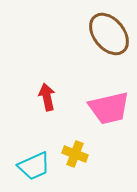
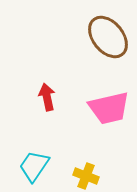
brown ellipse: moved 1 px left, 3 px down
yellow cross: moved 11 px right, 22 px down
cyan trapezoid: rotated 148 degrees clockwise
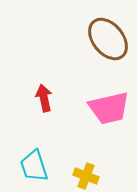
brown ellipse: moved 2 px down
red arrow: moved 3 px left, 1 px down
cyan trapezoid: rotated 52 degrees counterclockwise
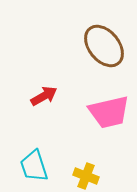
brown ellipse: moved 4 px left, 7 px down
red arrow: moved 2 px up; rotated 72 degrees clockwise
pink trapezoid: moved 4 px down
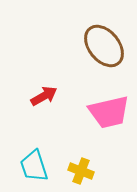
yellow cross: moved 5 px left, 5 px up
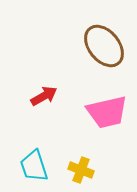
pink trapezoid: moved 2 px left
yellow cross: moved 1 px up
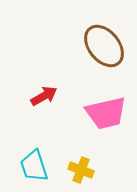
pink trapezoid: moved 1 px left, 1 px down
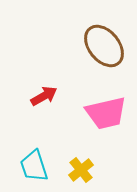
yellow cross: rotated 30 degrees clockwise
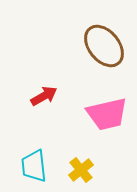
pink trapezoid: moved 1 px right, 1 px down
cyan trapezoid: rotated 12 degrees clockwise
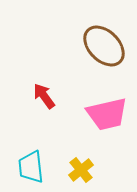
brown ellipse: rotated 6 degrees counterclockwise
red arrow: rotated 96 degrees counterclockwise
cyan trapezoid: moved 3 px left, 1 px down
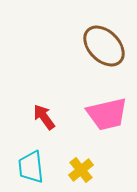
red arrow: moved 21 px down
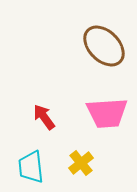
pink trapezoid: moved 1 px up; rotated 9 degrees clockwise
yellow cross: moved 7 px up
